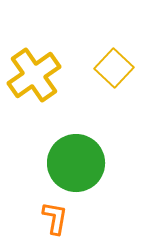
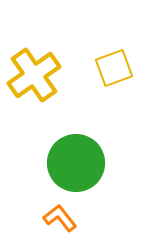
yellow square: rotated 27 degrees clockwise
orange L-shape: moved 5 px right; rotated 48 degrees counterclockwise
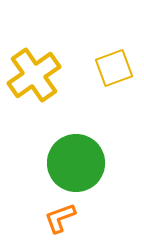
orange L-shape: rotated 72 degrees counterclockwise
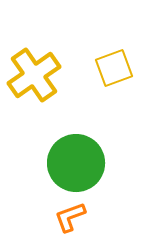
orange L-shape: moved 10 px right, 1 px up
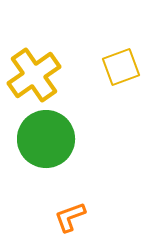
yellow square: moved 7 px right, 1 px up
green circle: moved 30 px left, 24 px up
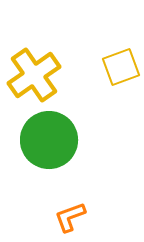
green circle: moved 3 px right, 1 px down
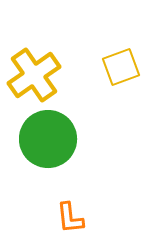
green circle: moved 1 px left, 1 px up
orange L-shape: moved 1 px down; rotated 76 degrees counterclockwise
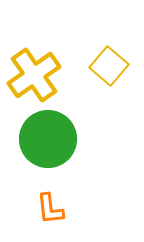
yellow square: moved 12 px left, 1 px up; rotated 30 degrees counterclockwise
orange L-shape: moved 20 px left, 9 px up
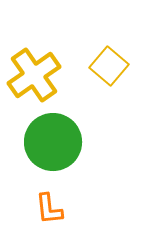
green circle: moved 5 px right, 3 px down
orange L-shape: moved 1 px left
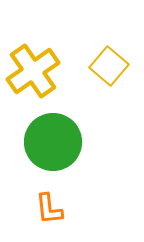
yellow cross: moved 1 px left, 4 px up
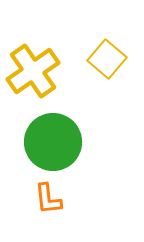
yellow square: moved 2 px left, 7 px up
orange L-shape: moved 1 px left, 10 px up
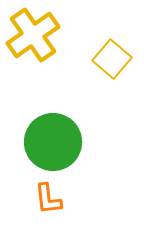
yellow square: moved 5 px right
yellow cross: moved 36 px up
